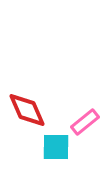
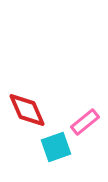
cyan square: rotated 20 degrees counterclockwise
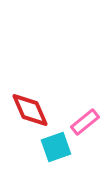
red diamond: moved 3 px right
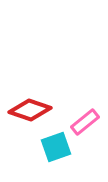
red diamond: rotated 48 degrees counterclockwise
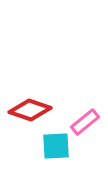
cyan square: moved 1 px up; rotated 16 degrees clockwise
